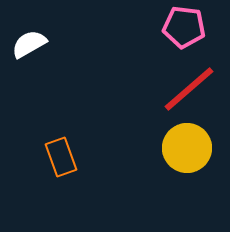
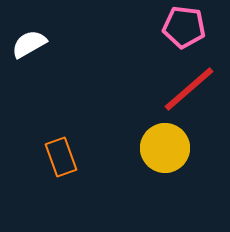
yellow circle: moved 22 px left
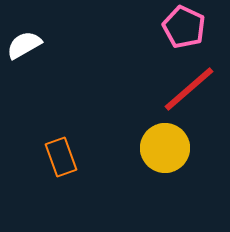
pink pentagon: rotated 18 degrees clockwise
white semicircle: moved 5 px left, 1 px down
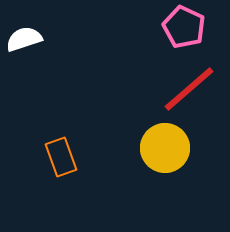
white semicircle: moved 6 px up; rotated 12 degrees clockwise
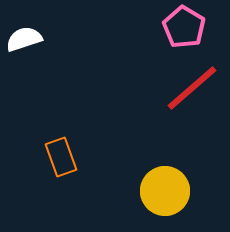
pink pentagon: rotated 6 degrees clockwise
red line: moved 3 px right, 1 px up
yellow circle: moved 43 px down
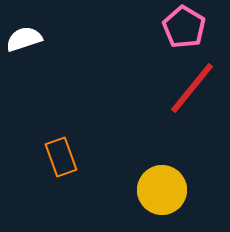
red line: rotated 10 degrees counterclockwise
yellow circle: moved 3 px left, 1 px up
